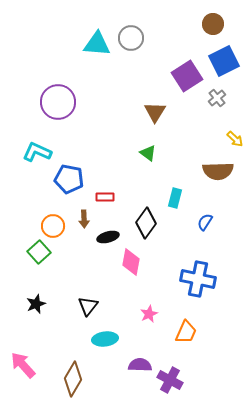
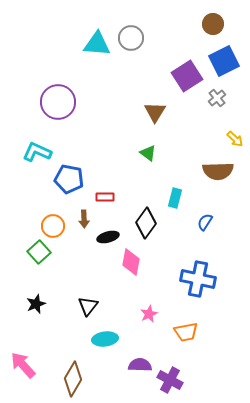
orange trapezoid: rotated 55 degrees clockwise
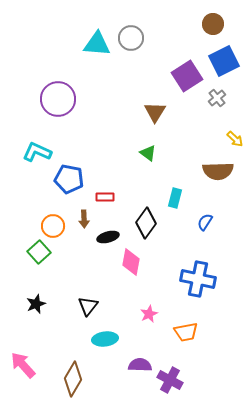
purple circle: moved 3 px up
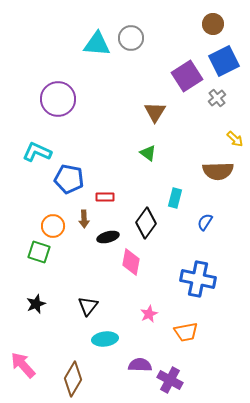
green square: rotated 30 degrees counterclockwise
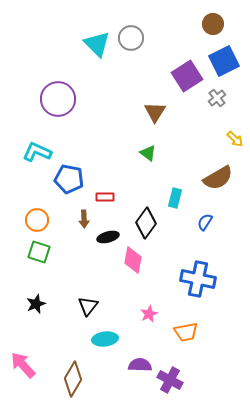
cyan triangle: rotated 40 degrees clockwise
brown semicircle: moved 7 px down; rotated 28 degrees counterclockwise
orange circle: moved 16 px left, 6 px up
pink diamond: moved 2 px right, 2 px up
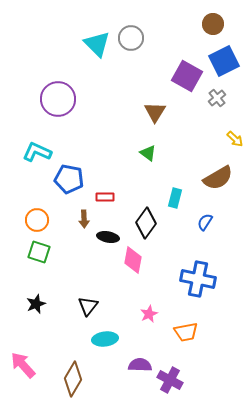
purple square: rotated 28 degrees counterclockwise
black ellipse: rotated 25 degrees clockwise
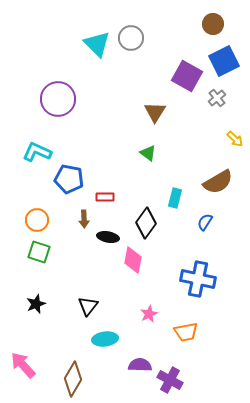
brown semicircle: moved 4 px down
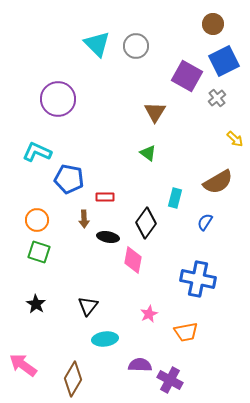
gray circle: moved 5 px right, 8 px down
black star: rotated 18 degrees counterclockwise
pink arrow: rotated 12 degrees counterclockwise
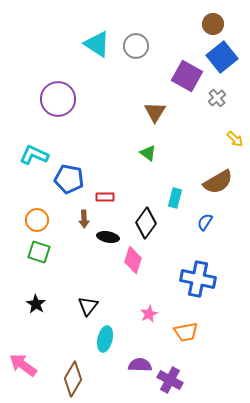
cyan triangle: rotated 12 degrees counterclockwise
blue square: moved 2 px left, 4 px up; rotated 12 degrees counterclockwise
cyan L-shape: moved 3 px left, 3 px down
pink diamond: rotated 8 degrees clockwise
cyan ellipse: rotated 70 degrees counterclockwise
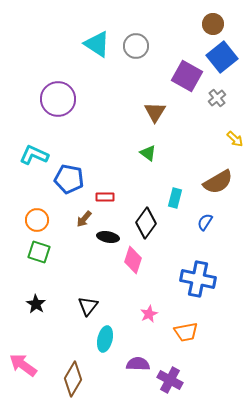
brown arrow: rotated 42 degrees clockwise
purple semicircle: moved 2 px left, 1 px up
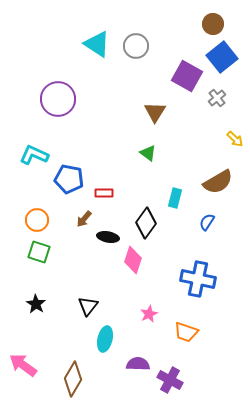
red rectangle: moved 1 px left, 4 px up
blue semicircle: moved 2 px right
orange trapezoid: rotated 30 degrees clockwise
